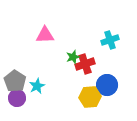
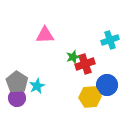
gray pentagon: moved 2 px right, 1 px down
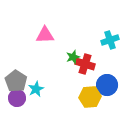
red cross: rotated 36 degrees clockwise
gray pentagon: moved 1 px left, 1 px up
cyan star: moved 1 px left, 3 px down
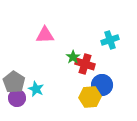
green star: rotated 16 degrees counterclockwise
gray pentagon: moved 2 px left, 1 px down
blue circle: moved 5 px left
cyan star: rotated 21 degrees counterclockwise
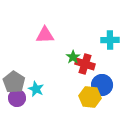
cyan cross: rotated 18 degrees clockwise
yellow hexagon: rotated 10 degrees clockwise
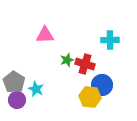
green star: moved 6 px left, 3 px down; rotated 16 degrees clockwise
purple circle: moved 2 px down
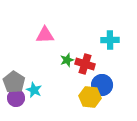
cyan star: moved 2 px left, 1 px down
purple circle: moved 1 px left, 2 px up
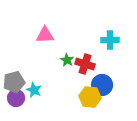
green star: rotated 24 degrees counterclockwise
gray pentagon: rotated 25 degrees clockwise
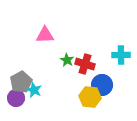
cyan cross: moved 11 px right, 15 px down
gray pentagon: moved 7 px right; rotated 15 degrees counterclockwise
